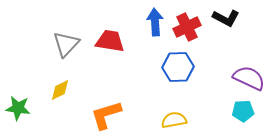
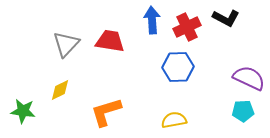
blue arrow: moved 3 px left, 2 px up
green star: moved 5 px right, 3 px down
orange L-shape: moved 3 px up
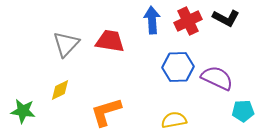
red cross: moved 1 px right, 6 px up
purple semicircle: moved 32 px left
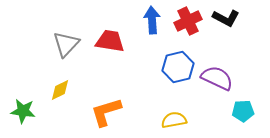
blue hexagon: rotated 12 degrees counterclockwise
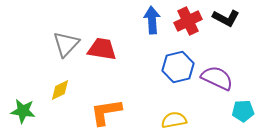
red trapezoid: moved 8 px left, 8 px down
orange L-shape: rotated 8 degrees clockwise
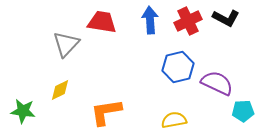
blue arrow: moved 2 px left
red trapezoid: moved 27 px up
purple semicircle: moved 5 px down
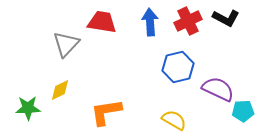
blue arrow: moved 2 px down
purple semicircle: moved 1 px right, 6 px down
green star: moved 5 px right, 3 px up; rotated 10 degrees counterclockwise
yellow semicircle: rotated 40 degrees clockwise
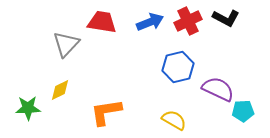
blue arrow: rotated 72 degrees clockwise
